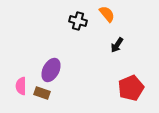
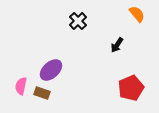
orange semicircle: moved 30 px right
black cross: rotated 30 degrees clockwise
purple ellipse: rotated 20 degrees clockwise
pink semicircle: rotated 12 degrees clockwise
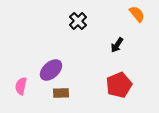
red pentagon: moved 12 px left, 3 px up
brown rectangle: moved 19 px right; rotated 21 degrees counterclockwise
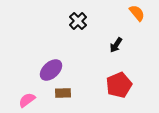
orange semicircle: moved 1 px up
black arrow: moved 1 px left
pink semicircle: moved 6 px right, 14 px down; rotated 42 degrees clockwise
brown rectangle: moved 2 px right
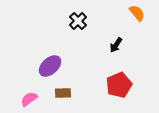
purple ellipse: moved 1 px left, 4 px up
pink semicircle: moved 2 px right, 1 px up
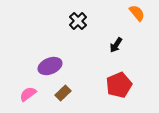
purple ellipse: rotated 20 degrees clockwise
brown rectangle: rotated 42 degrees counterclockwise
pink semicircle: moved 1 px left, 5 px up
